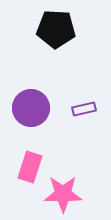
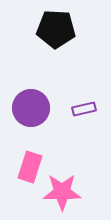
pink star: moved 1 px left, 2 px up
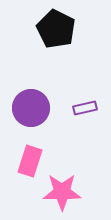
black pentagon: rotated 24 degrees clockwise
purple rectangle: moved 1 px right, 1 px up
pink rectangle: moved 6 px up
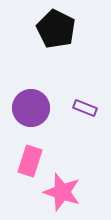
purple rectangle: rotated 35 degrees clockwise
pink star: rotated 18 degrees clockwise
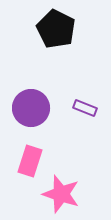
pink star: moved 1 px left, 2 px down
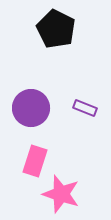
pink rectangle: moved 5 px right
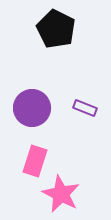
purple circle: moved 1 px right
pink star: rotated 9 degrees clockwise
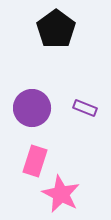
black pentagon: rotated 9 degrees clockwise
